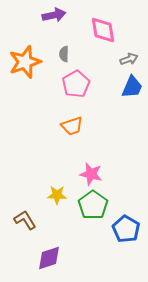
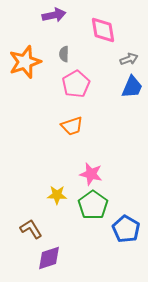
brown L-shape: moved 6 px right, 9 px down
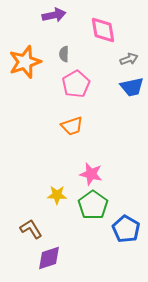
blue trapezoid: rotated 55 degrees clockwise
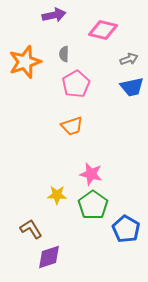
pink diamond: rotated 68 degrees counterclockwise
purple diamond: moved 1 px up
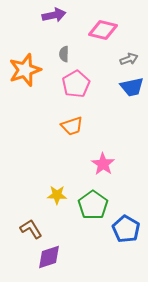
orange star: moved 8 px down
pink star: moved 12 px right, 10 px up; rotated 20 degrees clockwise
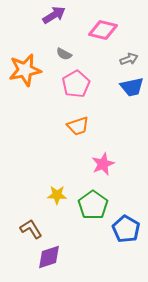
purple arrow: rotated 20 degrees counterclockwise
gray semicircle: rotated 63 degrees counterclockwise
orange star: rotated 8 degrees clockwise
orange trapezoid: moved 6 px right
pink star: rotated 15 degrees clockwise
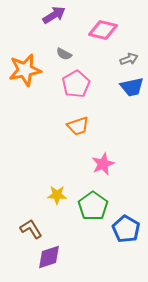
green pentagon: moved 1 px down
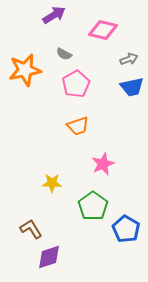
yellow star: moved 5 px left, 12 px up
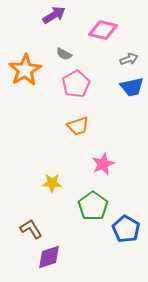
orange star: rotated 20 degrees counterclockwise
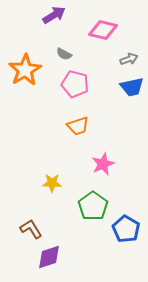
pink pentagon: moved 1 px left; rotated 28 degrees counterclockwise
